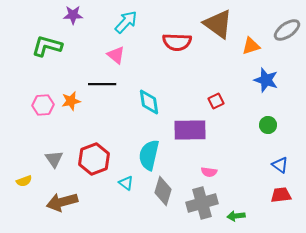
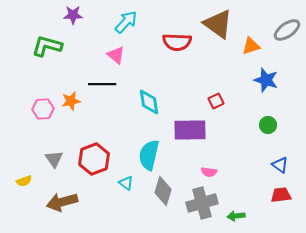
pink hexagon: moved 4 px down
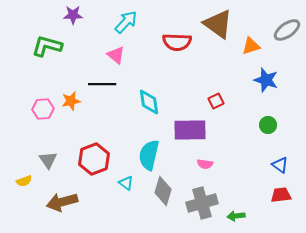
gray triangle: moved 6 px left, 1 px down
pink semicircle: moved 4 px left, 8 px up
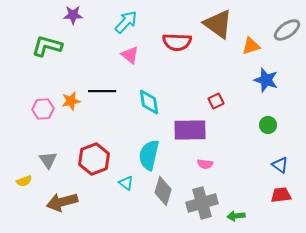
pink triangle: moved 14 px right
black line: moved 7 px down
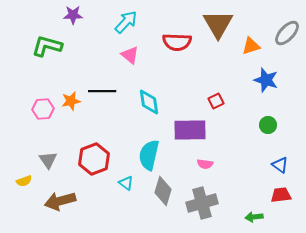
brown triangle: rotated 24 degrees clockwise
gray ellipse: moved 3 px down; rotated 12 degrees counterclockwise
brown arrow: moved 2 px left, 1 px up
green arrow: moved 18 px right, 1 px down
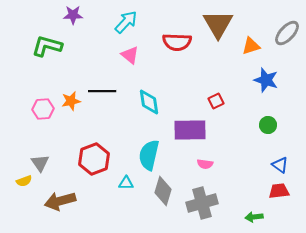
gray triangle: moved 8 px left, 3 px down
cyan triangle: rotated 35 degrees counterclockwise
red trapezoid: moved 2 px left, 4 px up
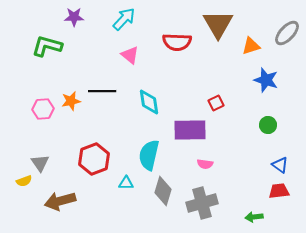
purple star: moved 1 px right, 2 px down
cyan arrow: moved 2 px left, 3 px up
red square: moved 2 px down
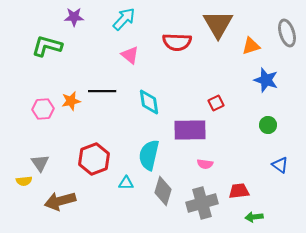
gray ellipse: rotated 60 degrees counterclockwise
yellow semicircle: rotated 14 degrees clockwise
red trapezoid: moved 40 px left
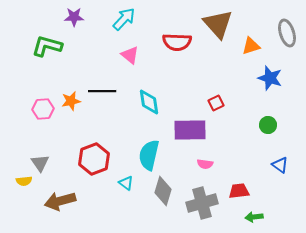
brown triangle: rotated 12 degrees counterclockwise
blue star: moved 4 px right, 2 px up
cyan triangle: rotated 35 degrees clockwise
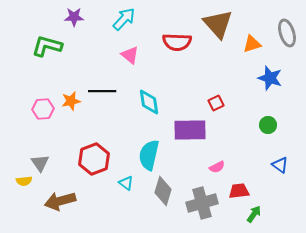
orange triangle: moved 1 px right, 2 px up
pink semicircle: moved 12 px right, 3 px down; rotated 35 degrees counterclockwise
green arrow: moved 3 px up; rotated 132 degrees clockwise
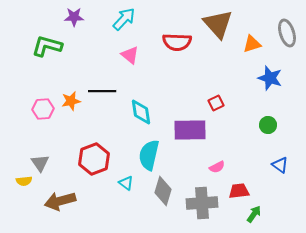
cyan diamond: moved 8 px left, 10 px down
gray cross: rotated 12 degrees clockwise
